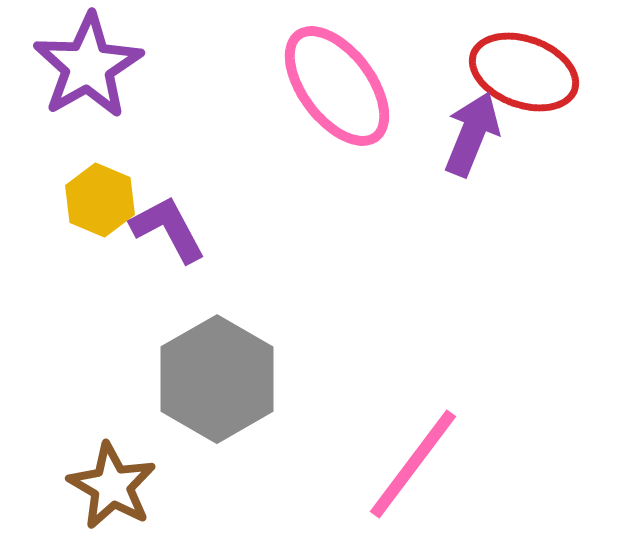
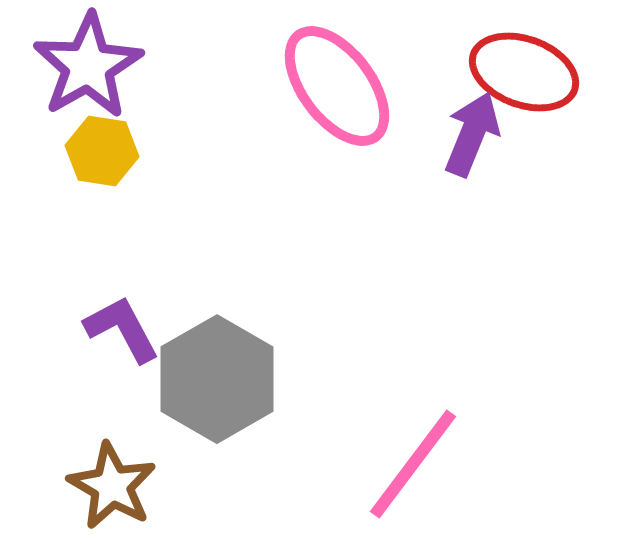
yellow hexagon: moved 2 px right, 49 px up; rotated 14 degrees counterclockwise
purple L-shape: moved 46 px left, 100 px down
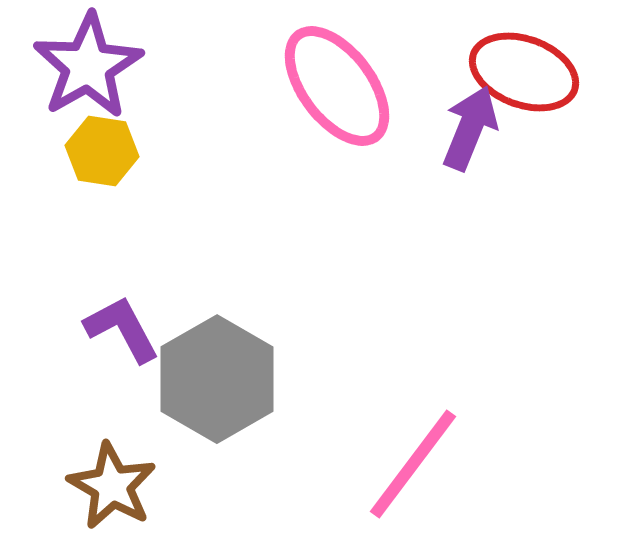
purple arrow: moved 2 px left, 6 px up
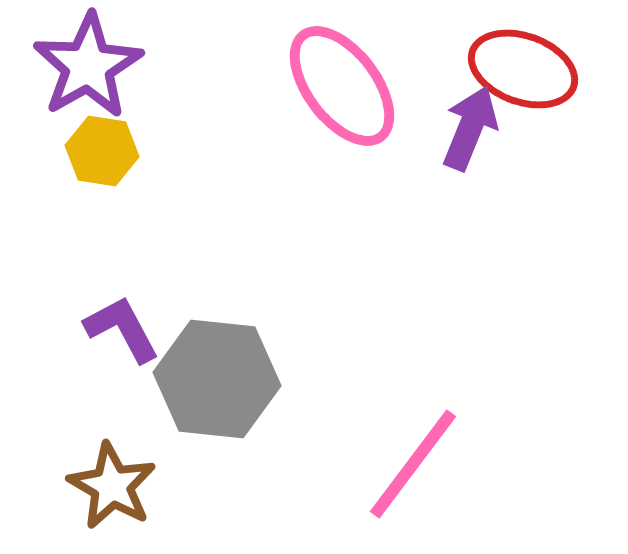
red ellipse: moved 1 px left, 3 px up
pink ellipse: moved 5 px right
gray hexagon: rotated 24 degrees counterclockwise
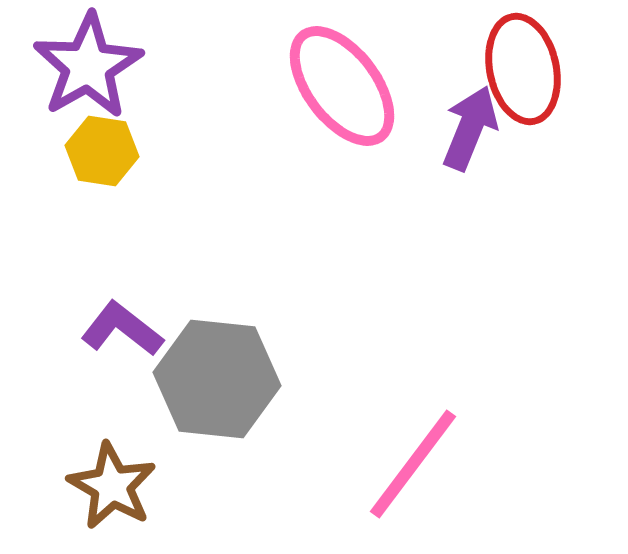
red ellipse: rotated 58 degrees clockwise
purple L-shape: rotated 24 degrees counterclockwise
